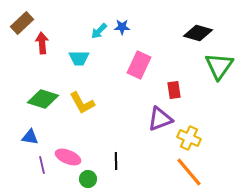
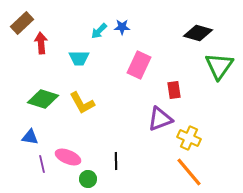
red arrow: moved 1 px left
purple line: moved 1 px up
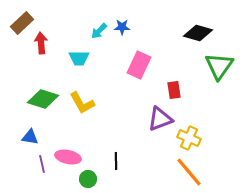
pink ellipse: rotated 10 degrees counterclockwise
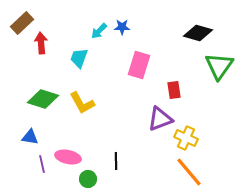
cyan trapezoid: rotated 110 degrees clockwise
pink rectangle: rotated 8 degrees counterclockwise
yellow cross: moved 3 px left
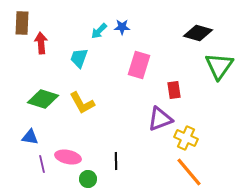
brown rectangle: rotated 45 degrees counterclockwise
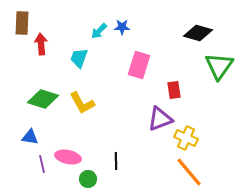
red arrow: moved 1 px down
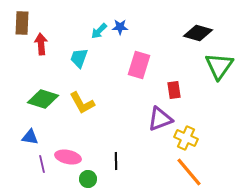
blue star: moved 2 px left
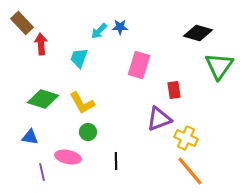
brown rectangle: rotated 45 degrees counterclockwise
purple triangle: moved 1 px left
purple line: moved 8 px down
orange line: moved 1 px right, 1 px up
green circle: moved 47 px up
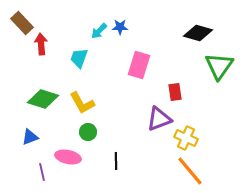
red rectangle: moved 1 px right, 2 px down
blue triangle: rotated 30 degrees counterclockwise
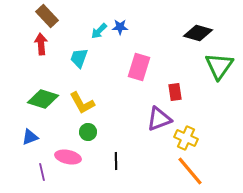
brown rectangle: moved 25 px right, 7 px up
pink rectangle: moved 2 px down
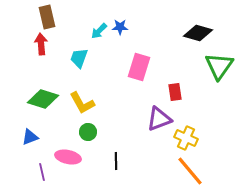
brown rectangle: moved 1 px down; rotated 30 degrees clockwise
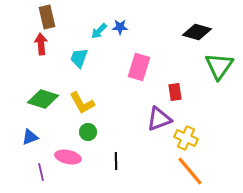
black diamond: moved 1 px left, 1 px up
purple line: moved 1 px left
